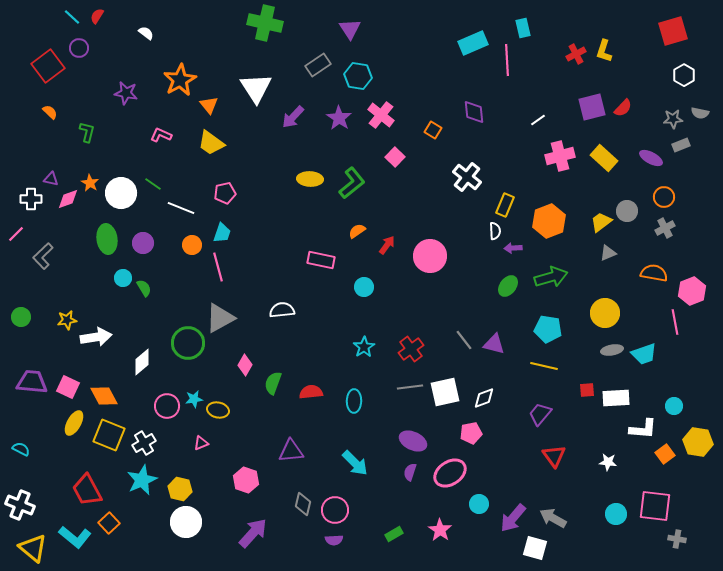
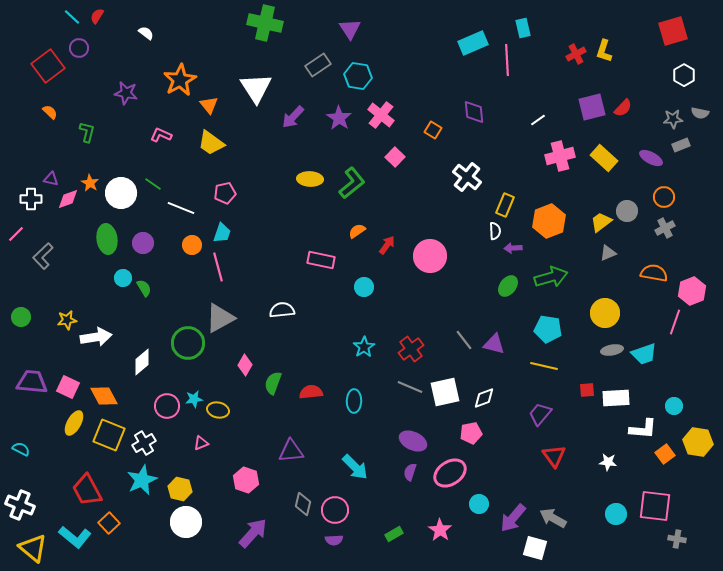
pink line at (675, 322): rotated 30 degrees clockwise
gray line at (410, 387): rotated 30 degrees clockwise
cyan arrow at (355, 463): moved 4 px down
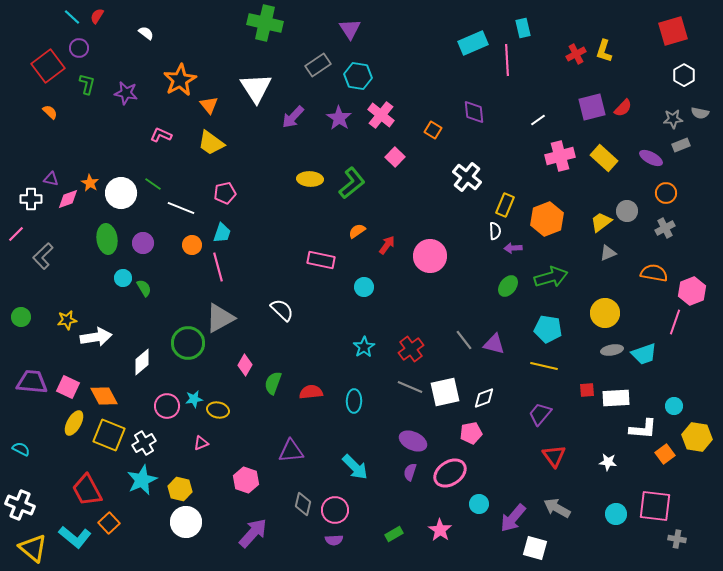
green L-shape at (87, 132): moved 48 px up
orange circle at (664, 197): moved 2 px right, 4 px up
orange hexagon at (549, 221): moved 2 px left, 2 px up
white semicircle at (282, 310): rotated 50 degrees clockwise
yellow hexagon at (698, 442): moved 1 px left, 5 px up
gray arrow at (553, 518): moved 4 px right, 10 px up
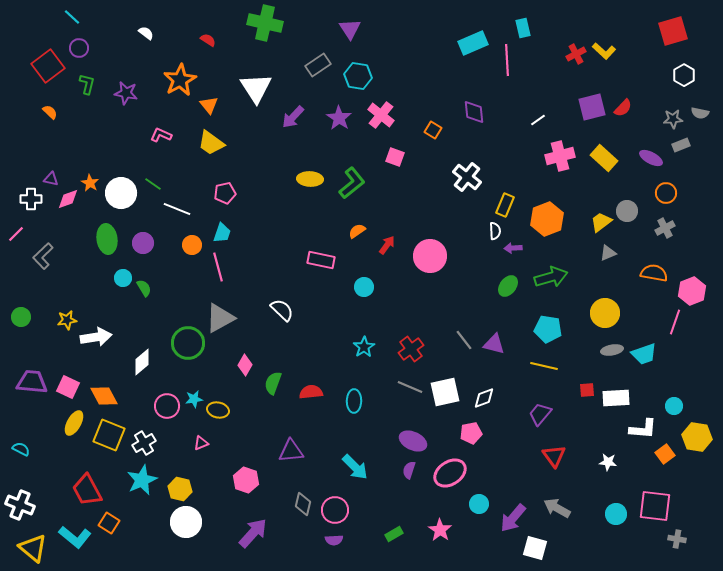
red semicircle at (97, 16): moved 111 px right, 24 px down; rotated 91 degrees clockwise
yellow L-shape at (604, 51): rotated 65 degrees counterclockwise
pink square at (395, 157): rotated 24 degrees counterclockwise
white line at (181, 208): moved 4 px left, 1 px down
purple semicircle at (410, 472): moved 1 px left, 2 px up
orange square at (109, 523): rotated 15 degrees counterclockwise
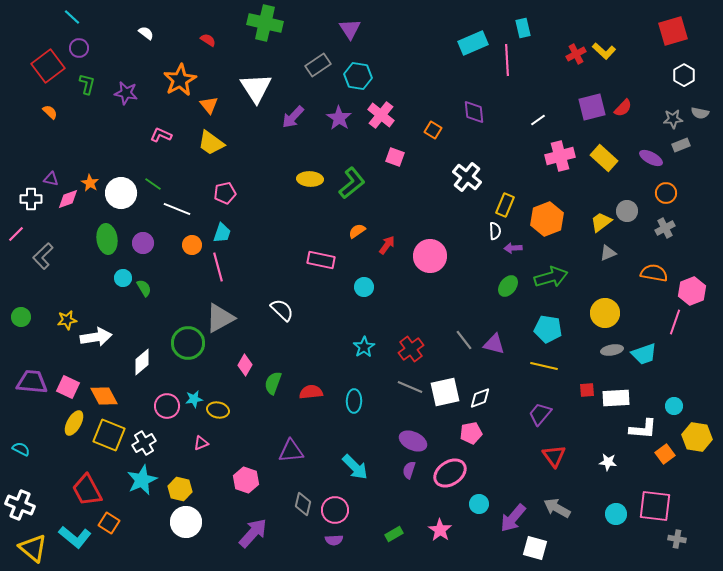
white diamond at (484, 398): moved 4 px left
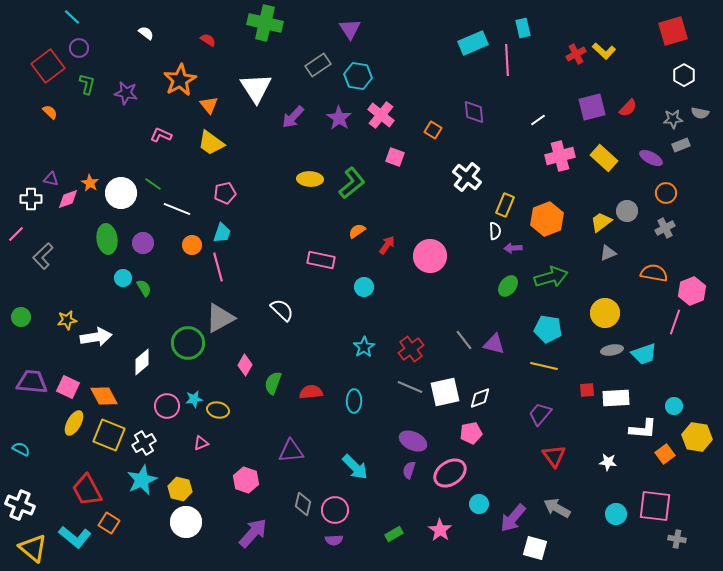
red semicircle at (623, 108): moved 5 px right
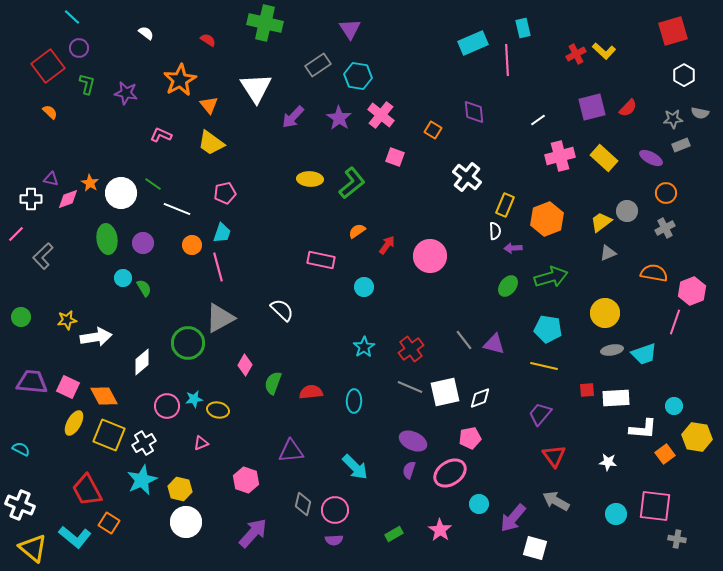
pink pentagon at (471, 433): moved 1 px left, 5 px down
gray arrow at (557, 508): moved 1 px left, 7 px up
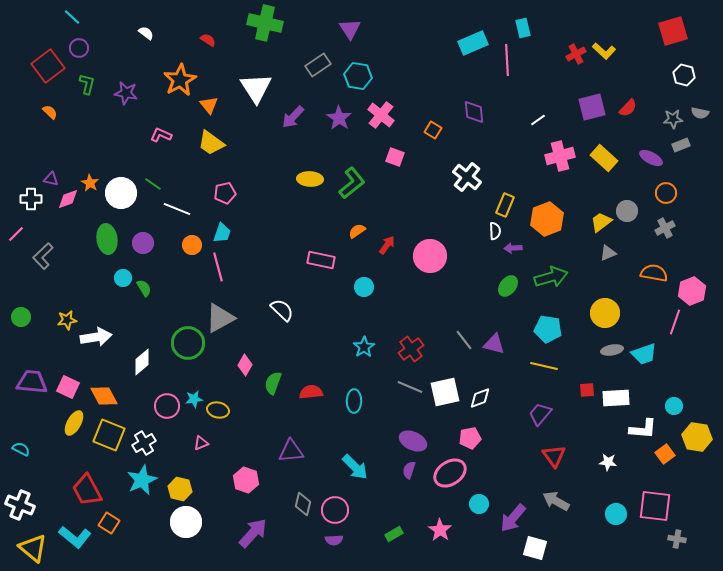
white hexagon at (684, 75): rotated 15 degrees counterclockwise
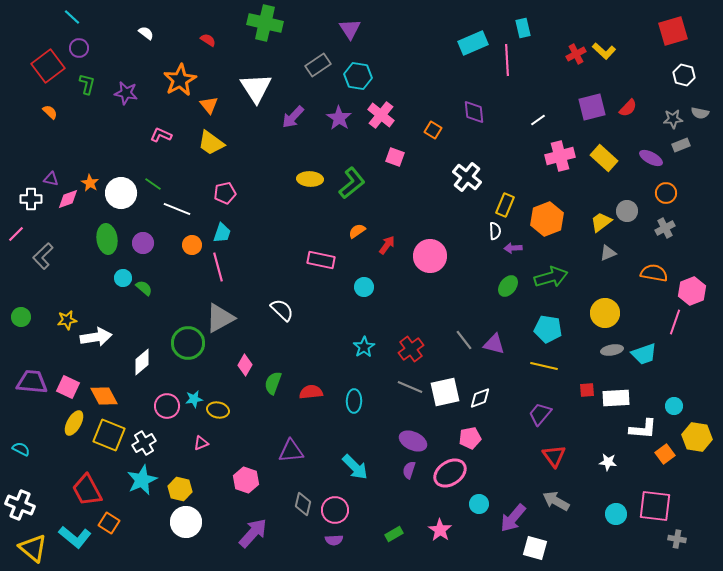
green semicircle at (144, 288): rotated 18 degrees counterclockwise
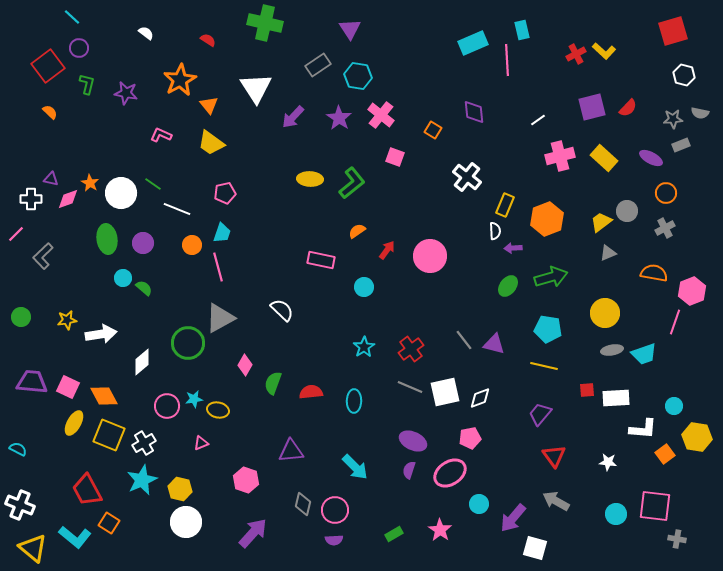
cyan rectangle at (523, 28): moved 1 px left, 2 px down
red arrow at (387, 245): moved 5 px down
white arrow at (96, 337): moved 5 px right, 3 px up
cyan semicircle at (21, 449): moved 3 px left
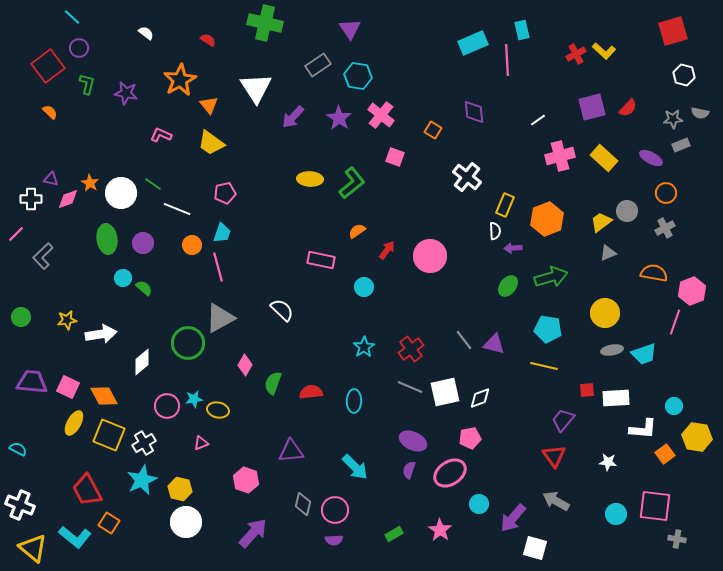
purple trapezoid at (540, 414): moved 23 px right, 6 px down
